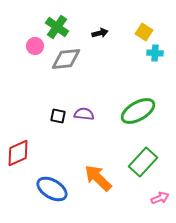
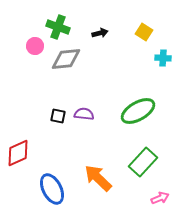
green cross: moved 1 px right; rotated 15 degrees counterclockwise
cyan cross: moved 8 px right, 5 px down
blue ellipse: rotated 32 degrees clockwise
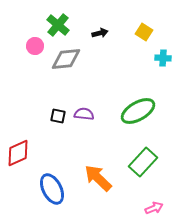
green cross: moved 2 px up; rotated 20 degrees clockwise
pink arrow: moved 6 px left, 10 px down
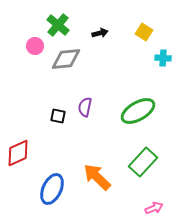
purple semicircle: moved 1 px right, 7 px up; rotated 84 degrees counterclockwise
orange arrow: moved 1 px left, 1 px up
blue ellipse: rotated 52 degrees clockwise
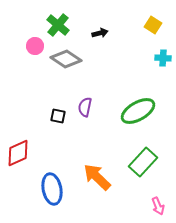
yellow square: moved 9 px right, 7 px up
gray diamond: rotated 40 degrees clockwise
blue ellipse: rotated 36 degrees counterclockwise
pink arrow: moved 4 px right, 2 px up; rotated 90 degrees clockwise
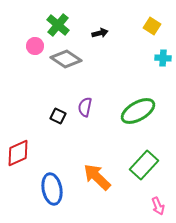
yellow square: moved 1 px left, 1 px down
black square: rotated 14 degrees clockwise
green rectangle: moved 1 px right, 3 px down
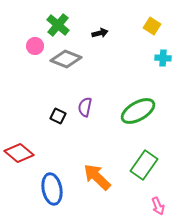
gray diamond: rotated 12 degrees counterclockwise
red diamond: moved 1 px right; rotated 64 degrees clockwise
green rectangle: rotated 8 degrees counterclockwise
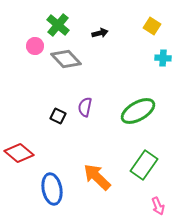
gray diamond: rotated 24 degrees clockwise
